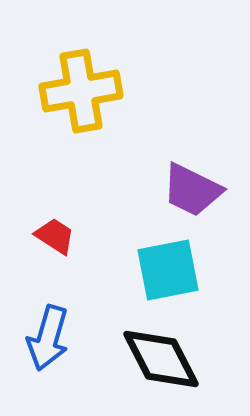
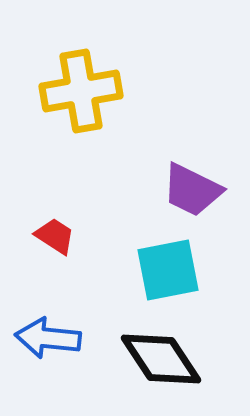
blue arrow: rotated 80 degrees clockwise
black diamond: rotated 6 degrees counterclockwise
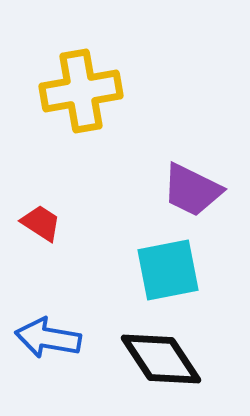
red trapezoid: moved 14 px left, 13 px up
blue arrow: rotated 4 degrees clockwise
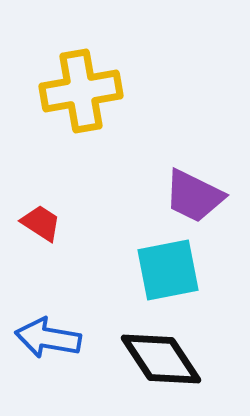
purple trapezoid: moved 2 px right, 6 px down
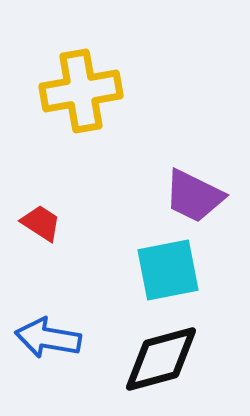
black diamond: rotated 72 degrees counterclockwise
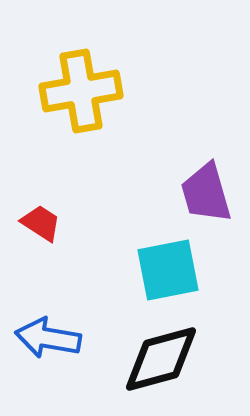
purple trapezoid: moved 12 px right, 3 px up; rotated 48 degrees clockwise
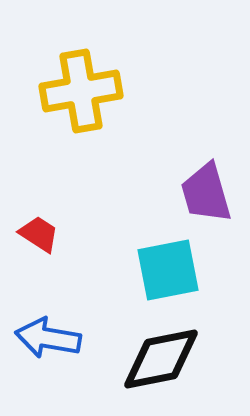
red trapezoid: moved 2 px left, 11 px down
black diamond: rotated 4 degrees clockwise
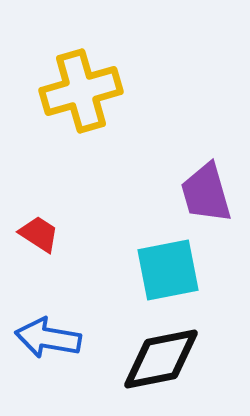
yellow cross: rotated 6 degrees counterclockwise
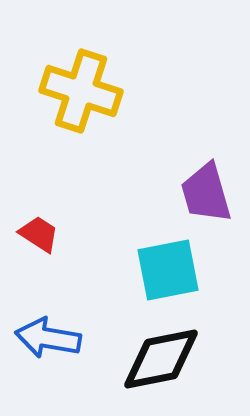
yellow cross: rotated 34 degrees clockwise
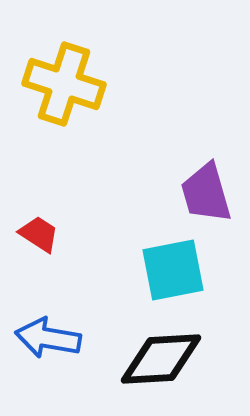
yellow cross: moved 17 px left, 7 px up
cyan square: moved 5 px right
black diamond: rotated 8 degrees clockwise
